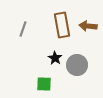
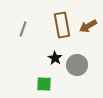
brown arrow: rotated 36 degrees counterclockwise
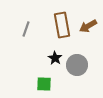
gray line: moved 3 px right
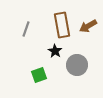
black star: moved 7 px up
green square: moved 5 px left, 9 px up; rotated 21 degrees counterclockwise
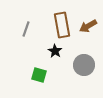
gray circle: moved 7 px right
green square: rotated 35 degrees clockwise
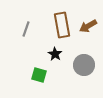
black star: moved 3 px down
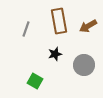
brown rectangle: moved 3 px left, 4 px up
black star: rotated 24 degrees clockwise
green square: moved 4 px left, 6 px down; rotated 14 degrees clockwise
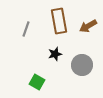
gray circle: moved 2 px left
green square: moved 2 px right, 1 px down
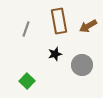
green square: moved 10 px left, 1 px up; rotated 14 degrees clockwise
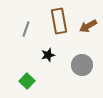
black star: moved 7 px left, 1 px down
